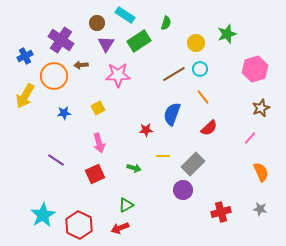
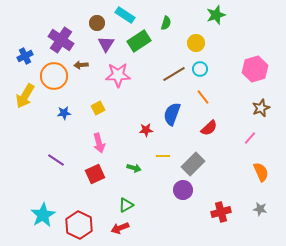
green star: moved 11 px left, 19 px up
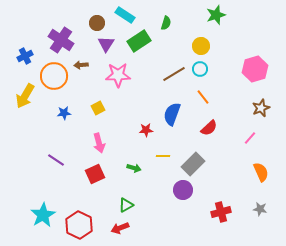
yellow circle: moved 5 px right, 3 px down
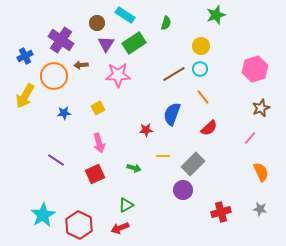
green rectangle: moved 5 px left, 2 px down
